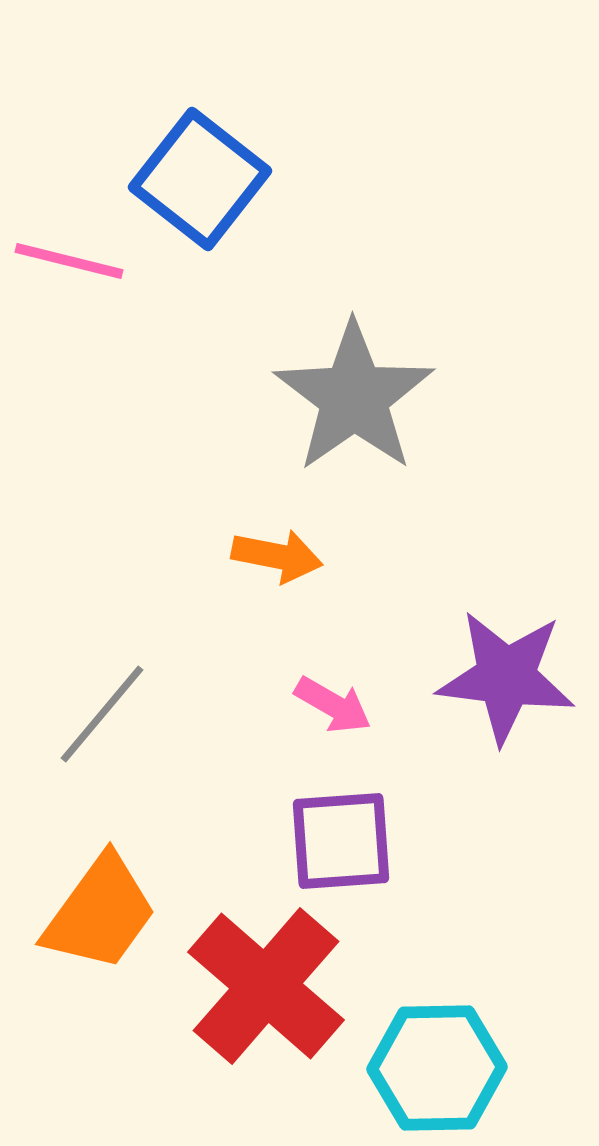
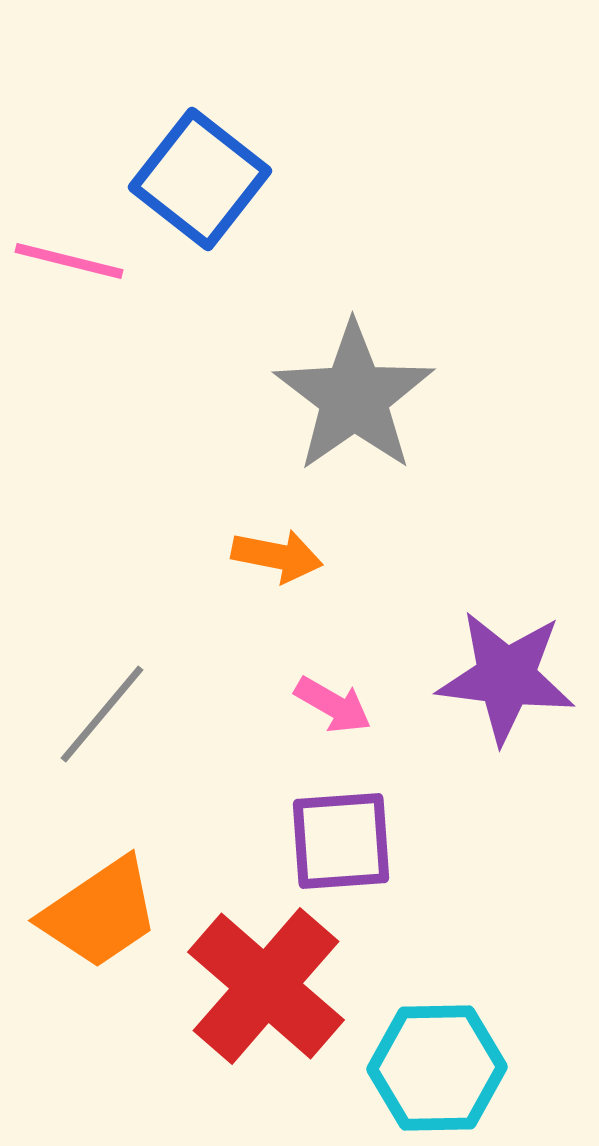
orange trapezoid: rotated 20 degrees clockwise
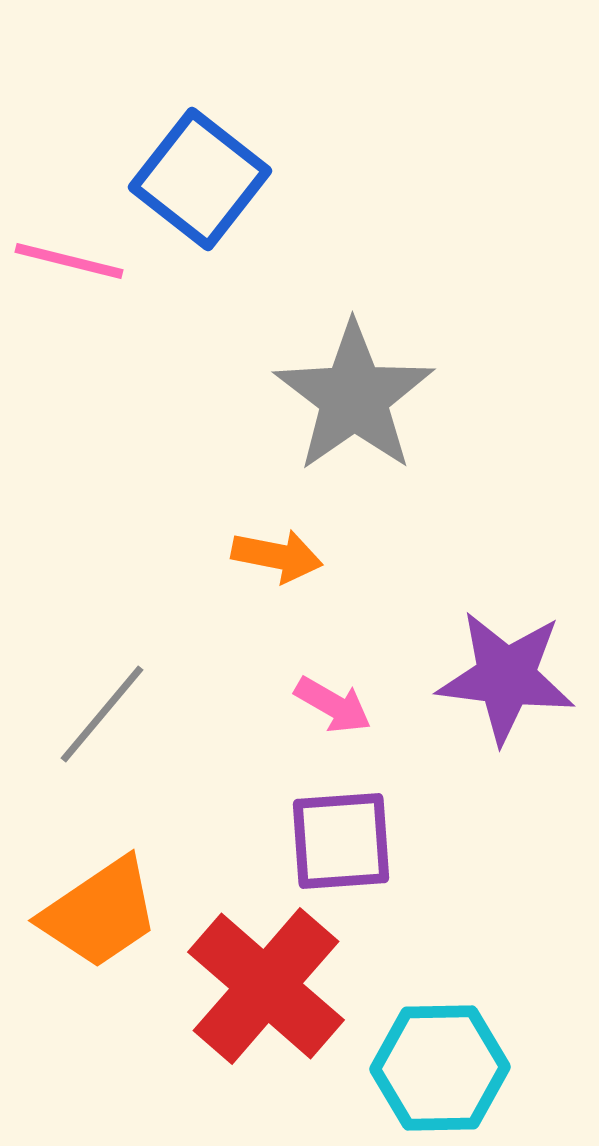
cyan hexagon: moved 3 px right
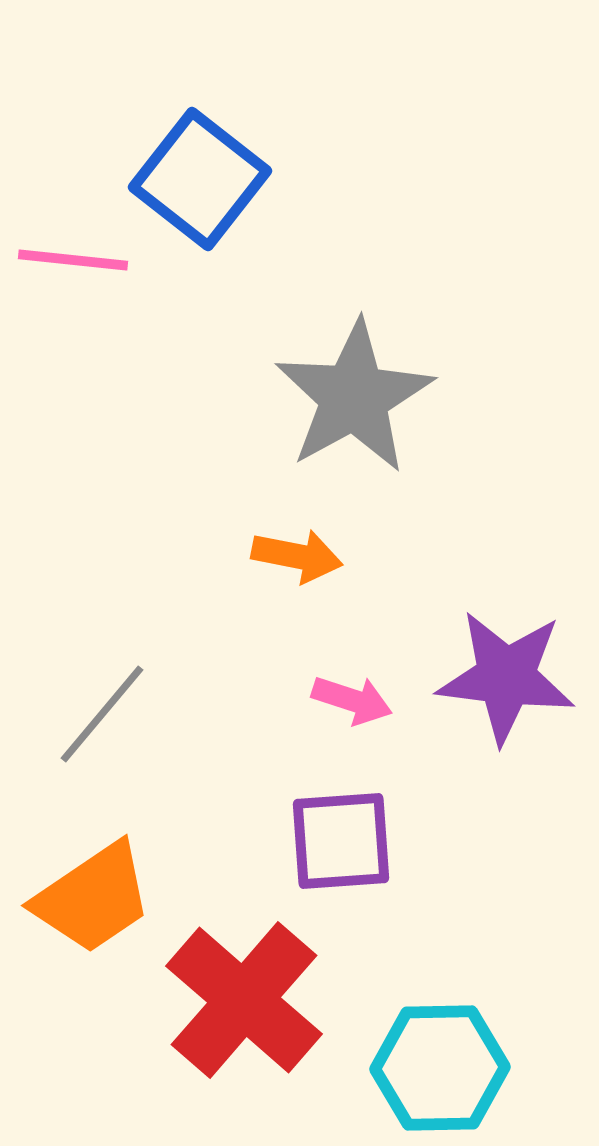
pink line: moved 4 px right, 1 px up; rotated 8 degrees counterclockwise
gray star: rotated 6 degrees clockwise
orange arrow: moved 20 px right
pink arrow: moved 19 px right, 5 px up; rotated 12 degrees counterclockwise
orange trapezoid: moved 7 px left, 15 px up
red cross: moved 22 px left, 14 px down
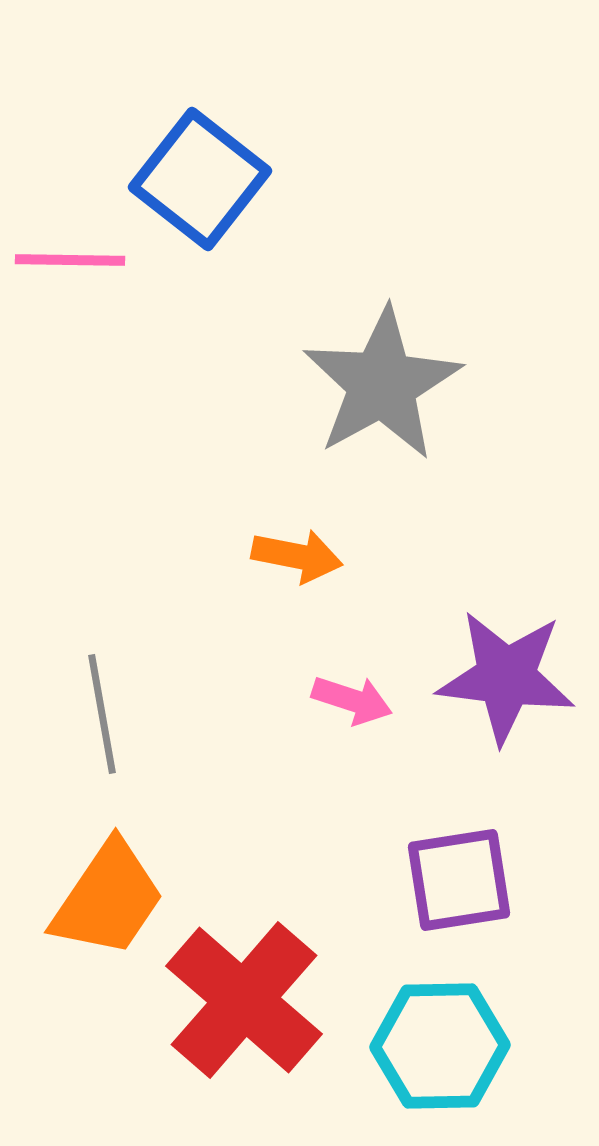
pink line: moved 3 px left; rotated 5 degrees counterclockwise
gray star: moved 28 px right, 13 px up
gray line: rotated 50 degrees counterclockwise
purple square: moved 118 px right, 39 px down; rotated 5 degrees counterclockwise
orange trapezoid: moved 15 px right, 1 px down; rotated 22 degrees counterclockwise
cyan hexagon: moved 22 px up
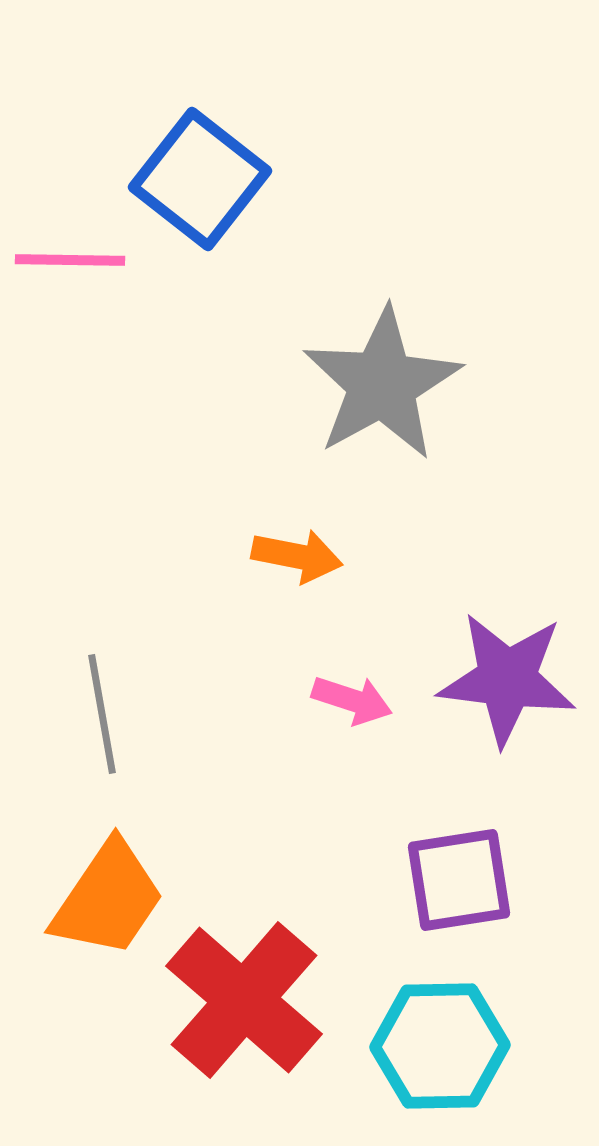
purple star: moved 1 px right, 2 px down
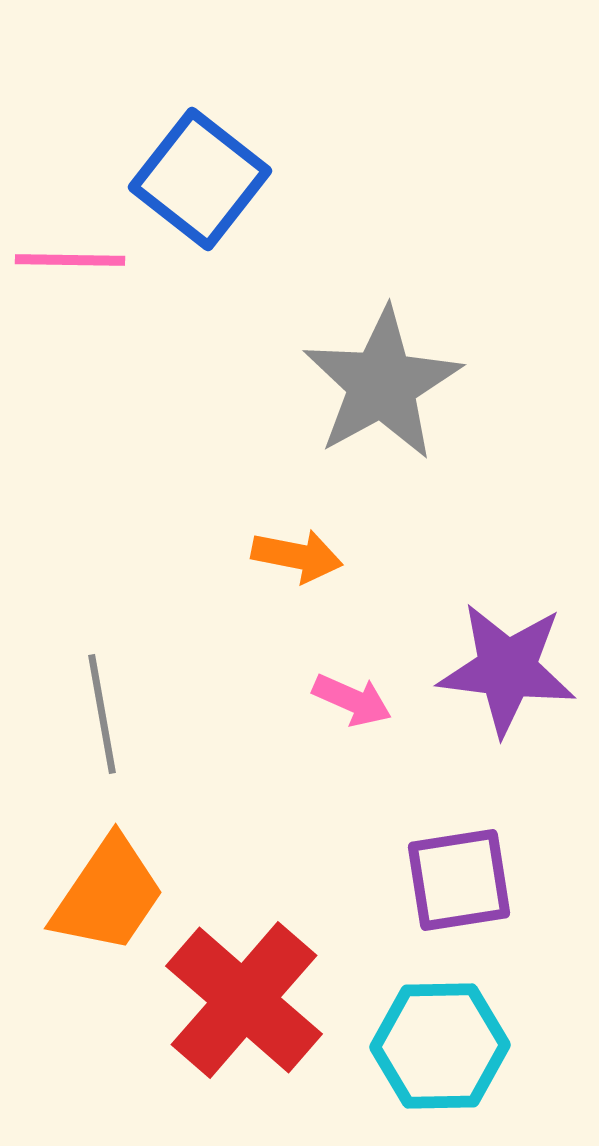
purple star: moved 10 px up
pink arrow: rotated 6 degrees clockwise
orange trapezoid: moved 4 px up
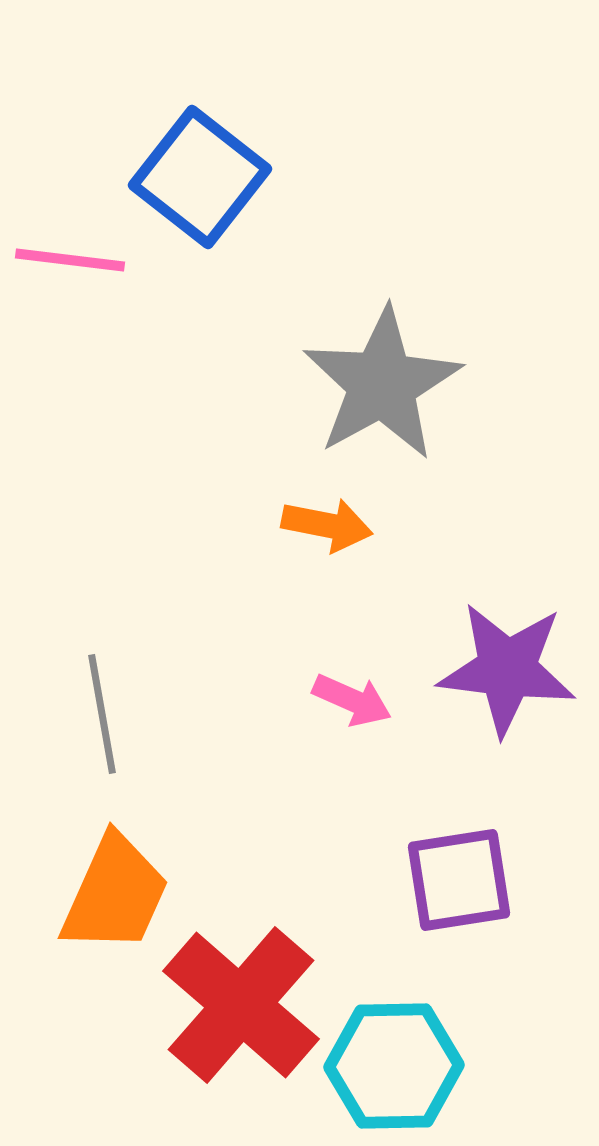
blue square: moved 2 px up
pink line: rotated 6 degrees clockwise
orange arrow: moved 30 px right, 31 px up
orange trapezoid: moved 7 px right, 1 px up; rotated 10 degrees counterclockwise
red cross: moved 3 px left, 5 px down
cyan hexagon: moved 46 px left, 20 px down
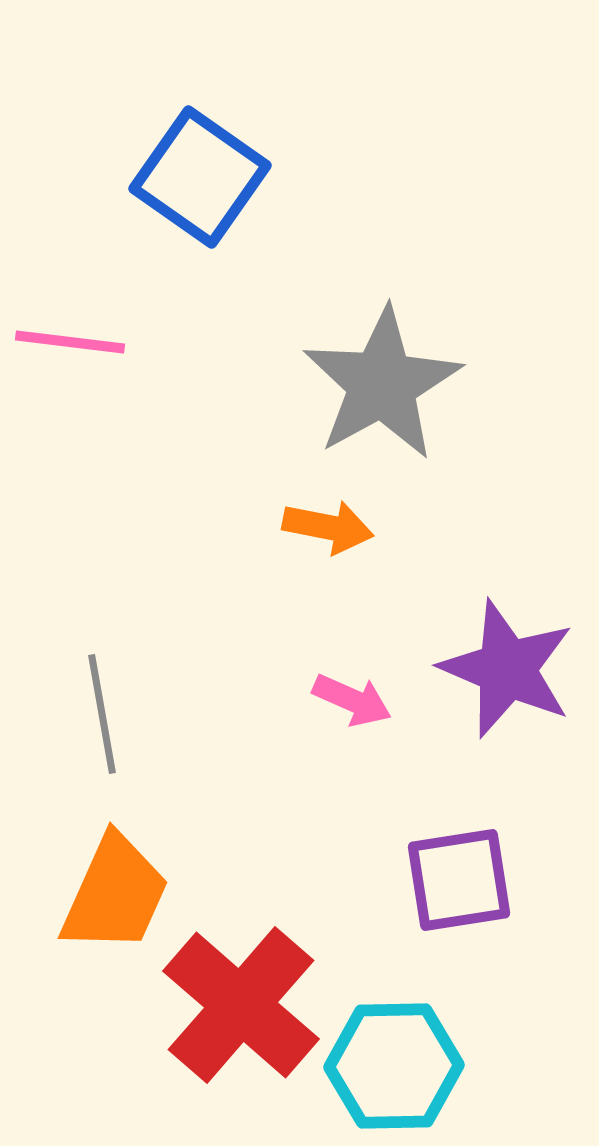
blue square: rotated 3 degrees counterclockwise
pink line: moved 82 px down
orange arrow: moved 1 px right, 2 px down
purple star: rotated 16 degrees clockwise
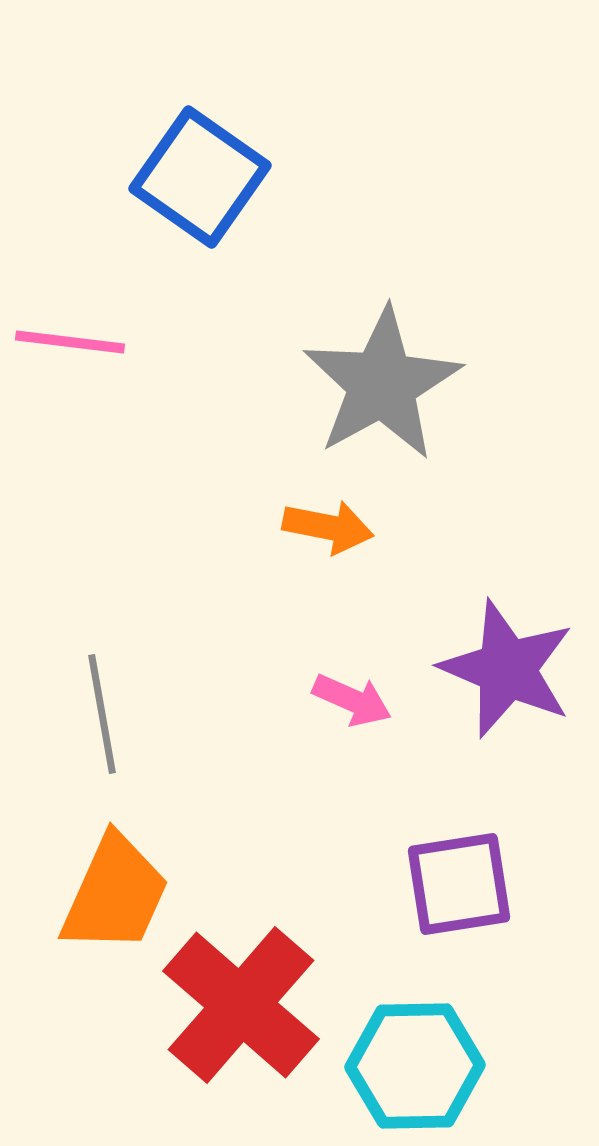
purple square: moved 4 px down
cyan hexagon: moved 21 px right
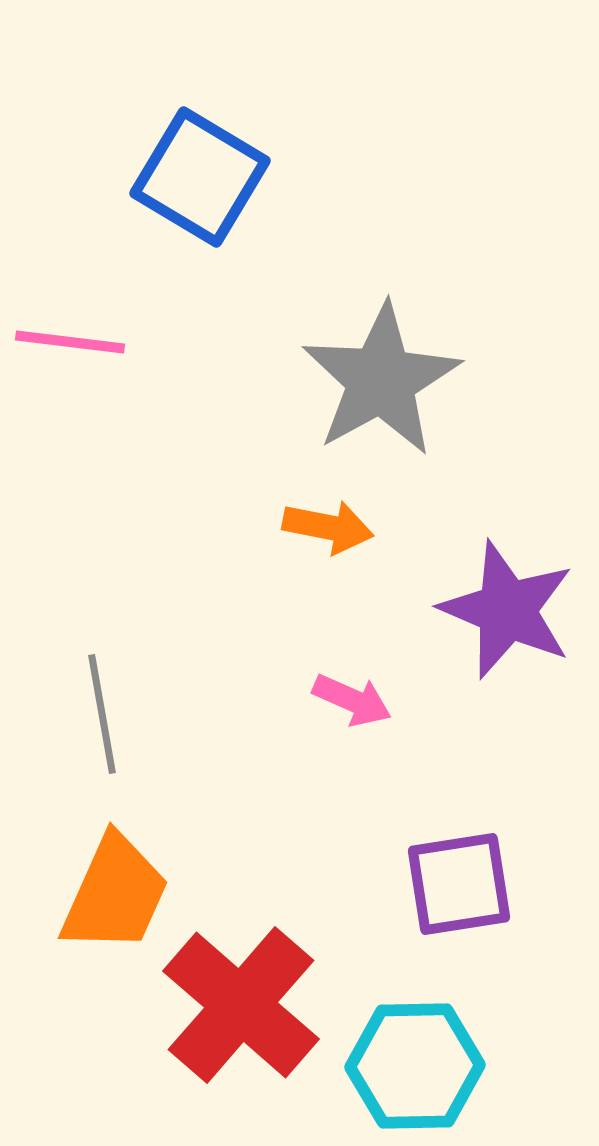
blue square: rotated 4 degrees counterclockwise
gray star: moved 1 px left, 4 px up
purple star: moved 59 px up
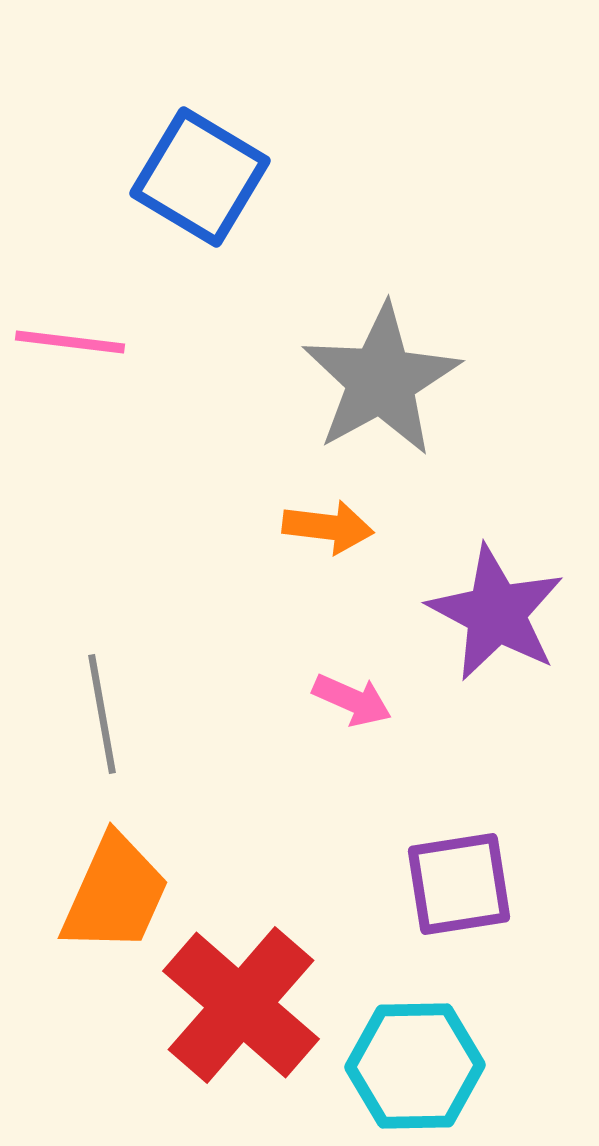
orange arrow: rotated 4 degrees counterclockwise
purple star: moved 11 px left, 3 px down; rotated 5 degrees clockwise
